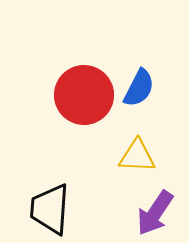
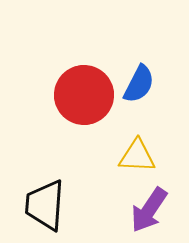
blue semicircle: moved 4 px up
black trapezoid: moved 5 px left, 4 px up
purple arrow: moved 6 px left, 3 px up
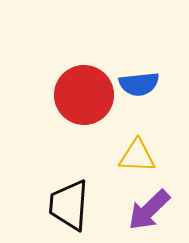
blue semicircle: rotated 57 degrees clockwise
black trapezoid: moved 24 px right
purple arrow: rotated 12 degrees clockwise
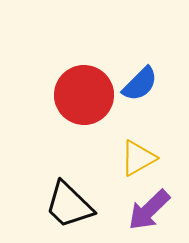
blue semicircle: moved 1 px right; rotated 39 degrees counterclockwise
yellow triangle: moved 1 px right, 2 px down; rotated 33 degrees counterclockwise
black trapezoid: rotated 50 degrees counterclockwise
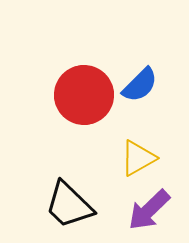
blue semicircle: moved 1 px down
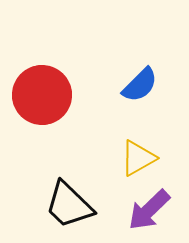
red circle: moved 42 px left
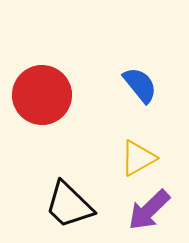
blue semicircle: rotated 84 degrees counterclockwise
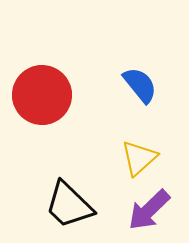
yellow triangle: moved 1 px right; rotated 12 degrees counterclockwise
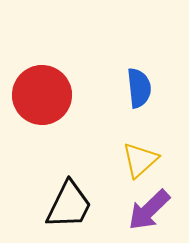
blue semicircle: moved 1 px left, 3 px down; rotated 33 degrees clockwise
yellow triangle: moved 1 px right, 2 px down
black trapezoid: rotated 108 degrees counterclockwise
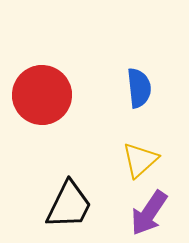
purple arrow: moved 3 px down; rotated 12 degrees counterclockwise
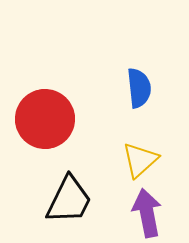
red circle: moved 3 px right, 24 px down
black trapezoid: moved 5 px up
purple arrow: moved 2 px left; rotated 135 degrees clockwise
